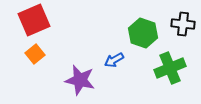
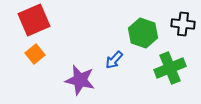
blue arrow: rotated 18 degrees counterclockwise
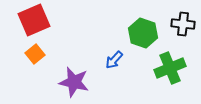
purple star: moved 6 px left, 2 px down
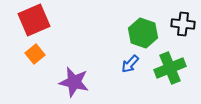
blue arrow: moved 16 px right, 4 px down
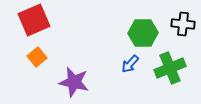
green hexagon: rotated 20 degrees counterclockwise
orange square: moved 2 px right, 3 px down
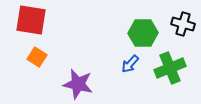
red square: moved 3 px left; rotated 32 degrees clockwise
black cross: rotated 10 degrees clockwise
orange square: rotated 18 degrees counterclockwise
purple star: moved 4 px right, 2 px down
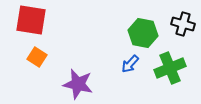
green hexagon: rotated 12 degrees clockwise
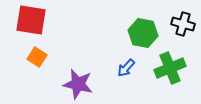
blue arrow: moved 4 px left, 4 px down
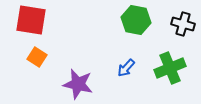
green hexagon: moved 7 px left, 13 px up
